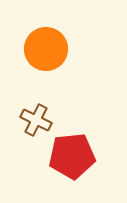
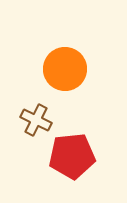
orange circle: moved 19 px right, 20 px down
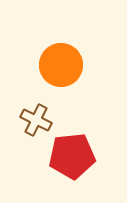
orange circle: moved 4 px left, 4 px up
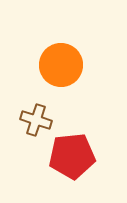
brown cross: rotated 8 degrees counterclockwise
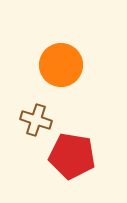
red pentagon: rotated 15 degrees clockwise
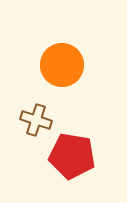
orange circle: moved 1 px right
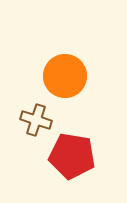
orange circle: moved 3 px right, 11 px down
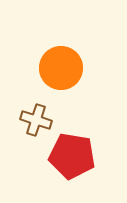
orange circle: moved 4 px left, 8 px up
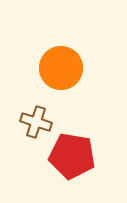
brown cross: moved 2 px down
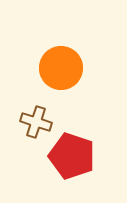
red pentagon: rotated 9 degrees clockwise
